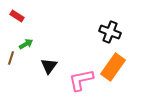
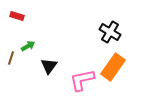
red rectangle: rotated 16 degrees counterclockwise
black cross: rotated 10 degrees clockwise
green arrow: moved 2 px right, 2 px down
pink L-shape: moved 1 px right
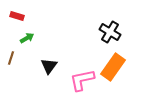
green arrow: moved 1 px left, 8 px up
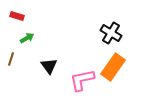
black cross: moved 1 px right, 1 px down
brown line: moved 1 px down
black triangle: rotated 12 degrees counterclockwise
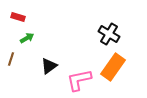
red rectangle: moved 1 px right, 1 px down
black cross: moved 2 px left, 1 px down
black triangle: rotated 30 degrees clockwise
pink L-shape: moved 3 px left
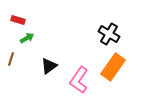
red rectangle: moved 3 px down
pink L-shape: rotated 44 degrees counterclockwise
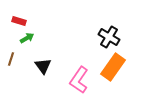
red rectangle: moved 1 px right, 1 px down
black cross: moved 3 px down
black triangle: moved 6 px left; rotated 30 degrees counterclockwise
